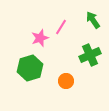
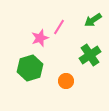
green arrow: rotated 90 degrees counterclockwise
pink line: moved 2 px left
green cross: rotated 10 degrees counterclockwise
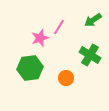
green cross: rotated 25 degrees counterclockwise
green hexagon: rotated 10 degrees clockwise
orange circle: moved 3 px up
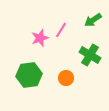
pink line: moved 2 px right, 3 px down
green hexagon: moved 1 px left, 7 px down
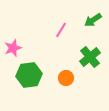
pink star: moved 27 px left, 10 px down
green cross: moved 2 px down; rotated 20 degrees clockwise
